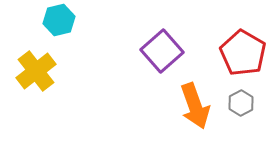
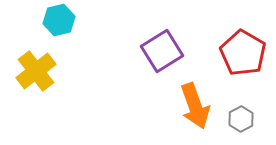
purple square: rotated 9 degrees clockwise
gray hexagon: moved 16 px down
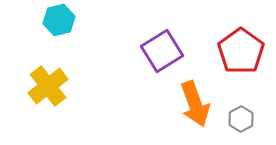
red pentagon: moved 2 px left, 2 px up; rotated 6 degrees clockwise
yellow cross: moved 12 px right, 15 px down
orange arrow: moved 2 px up
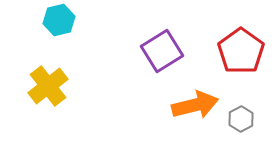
orange arrow: moved 1 px down; rotated 84 degrees counterclockwise
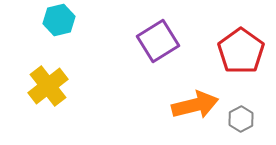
purple square: moved 4 px left, 10 px up
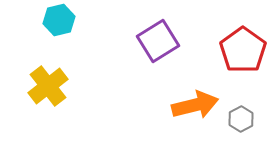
red pentagon: moved 2 px right, 1 px up
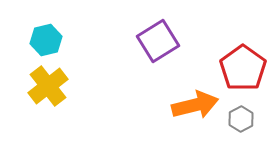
cyan hexagon: moved 13 px left, 20 px down
red pentagon: moved 18 px down
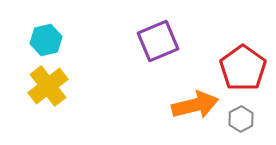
purple square: rotated 9 degrees clockwise
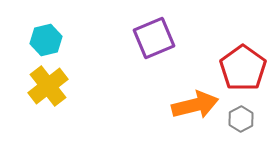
purple square: moved 4 px left, 3 px up
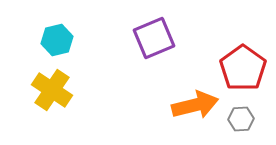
cyan hexagon: moved 11 px right
yellow cross: moved 4 px right, 4 px down; rotated 18 degrees counterclockwise
gray hexagon: rotated 25 degrees clockwise
